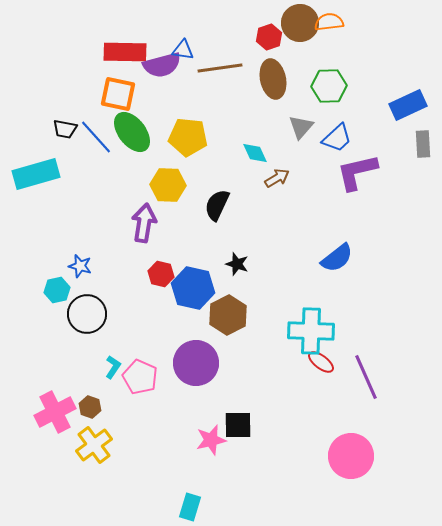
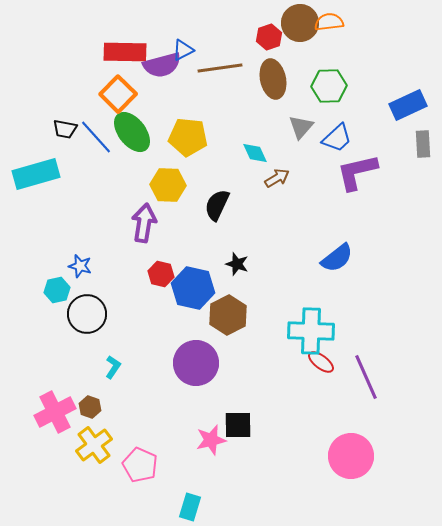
blue triangle at (183, 50): rotated 35 degrees counterclockwise
orange square at (118, 94): rotated 33 degrees clockwise
pink pentagon at (140, 377): moved 88 px down
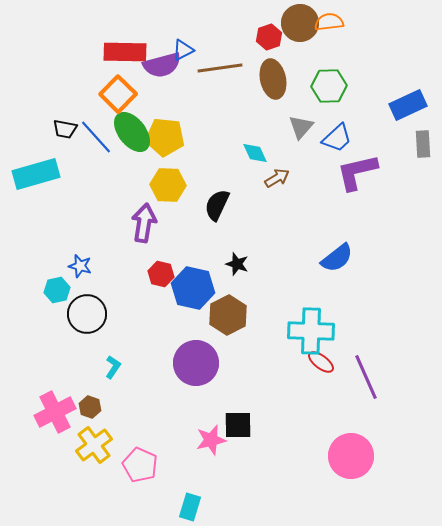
yellow pentagon at (188, 137): moved 23 px left
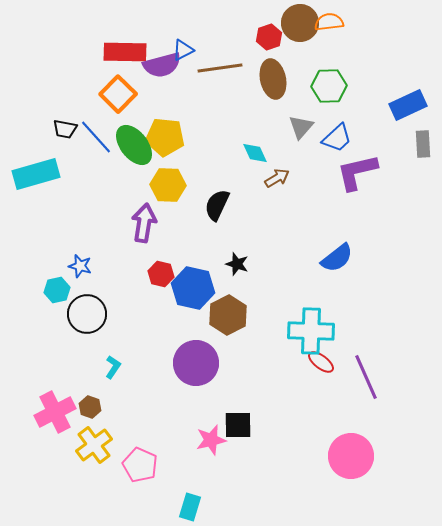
green ellipse at (132, 132): moved 2 px right, 13 px down
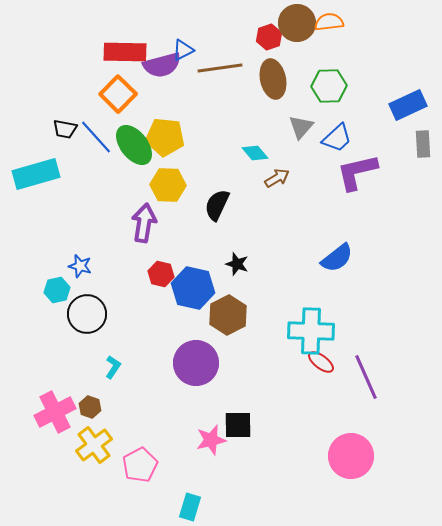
brown circle at (300, 23): moved 3 px left
cyan diamond at (255, 153): rotated 16 degrees counterclockwise
pink pentagon at (140, 465): rotated 20 degrees clockwise
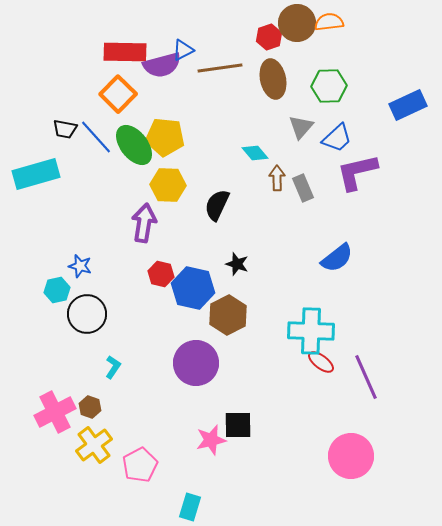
gray rectangle at (423, 144): moved 120 px left, 44 px down; rotated 20 degrees counterclockwise
brown arrow at (277, 178): rotated 60 degrees counterclockwise
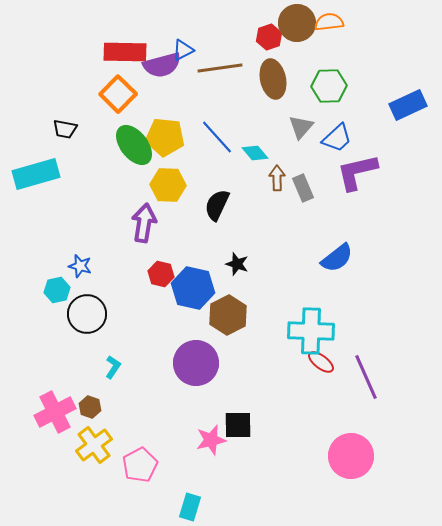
blue line at (96, 137): moved 121 px right
